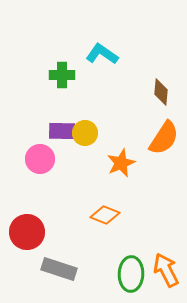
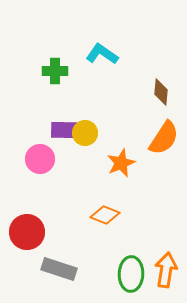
green cross: moved 7 px left, 4 px up
purple rectangle: moved 2 px right, 1 px up
orange arrow: rotated 36 degrees clockwise
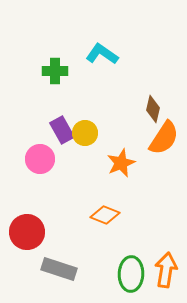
brown diamond: moved 8 px left, 17 px down; rotated 8 degrees clockwise
purple rectangle: moved 2 px left; rotated 60 degrees clockwise
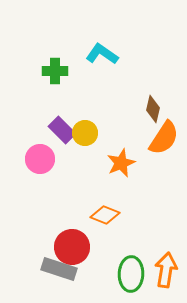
purple rectangle: rotated 16 degrees counterclockwise
red circle: moved 45 px right, 15 px down
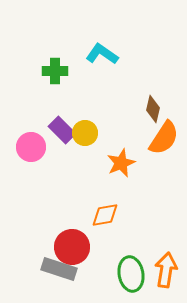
pink circle: moved 9 px left, 12 px up
orange diamond: rotated 32 degrees counterclockwise
green ellipse: rotated 12 degrees counterclockwise
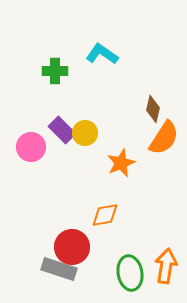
orange arrow: moved 4 px up
green ellipse: moved 1 px left, 1 px up
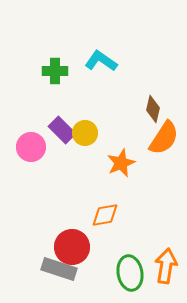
cyan L-shape: moved 1 px left, 7 px down
